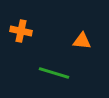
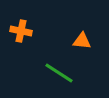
green line: moved 5 px right; rotated 16 degrees clockwise
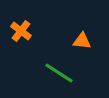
orange cross: rotated 25 degrees clockwise
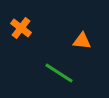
orange cross: moved 3 px up
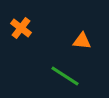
green line: moved 6 px right, 3 px down
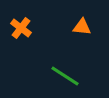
orange triangle: moved 14 px up
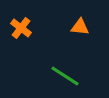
orange triangle: moved 2 px left
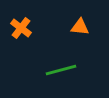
green line: moved 4 px left, 6 px up; rotated 48 degrees counterclockwise
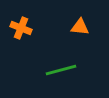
orange cross: rotated 15 degrees counterclockwise
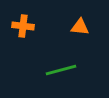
orange cross: moved 2 px right, 2 px up; rotated 15 degrees counterclockwise
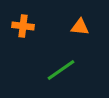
green line: rotated 20 degrees counterclockwise
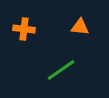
orange cross: moved 1 px right, 3 px down
